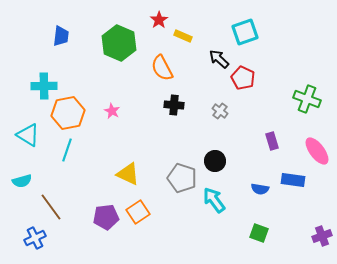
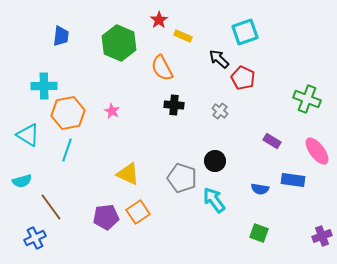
purple rectangle: rotated 42 degrees counterclockwise
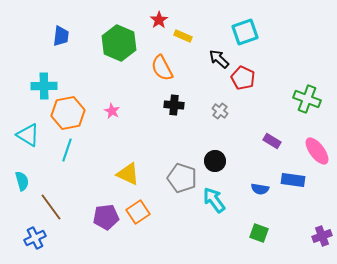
cyan semicircle: rotated 90 degrees counterclockwise
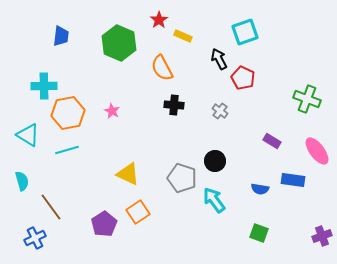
black arrow: rotated 20 degrees clockwise
cyan line: rotated 55 degrees clockwise
purple pentagon: moved 2 px left, 7 px down; rotated 25 degrees counterclockwise
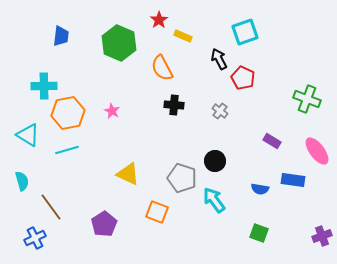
orange square: moved 19 px right; rotated 35 degrees counterclockwise
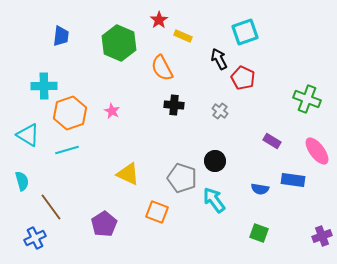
orange hexagon: moved 2 px right; rotated 8 degrees counterclockwise
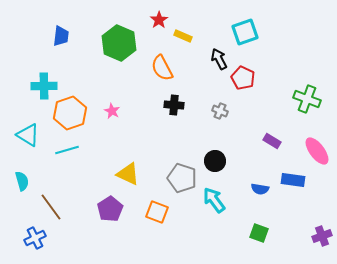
gray cross: rotated 14 degrees counterclockwise
purple pentagon: moved 6 px right, 15 px up
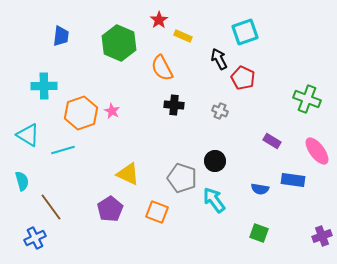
orange hexagon: moved 11 px right
cyan line: moved 4 px left
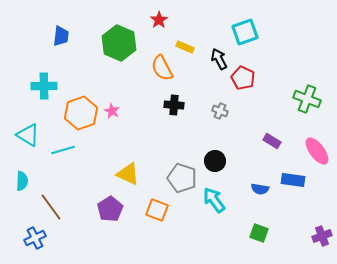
yellow rectangle: moved 2 px right, 11 px down
cyan semicircle: rotated 18 degrees clockwise
orange square: moved 2 px up
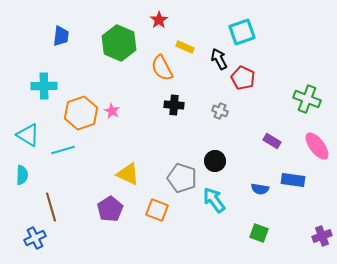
cyan square: moved 3 px left
pink ellipse: moved 5 px up
cyan semicircle: moved 6 px up
brown line: rotated 20 degrees clockwise
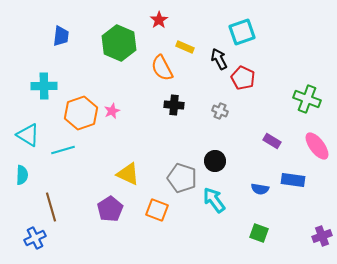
pink star: rotated 21 degrees clockwise
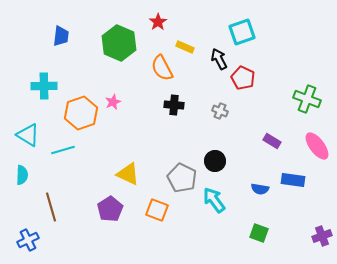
red star: moved 1 px left, 2 px down
pink star: moved 1 px right, 9 px up
gray pentagon: rotated 8 degrees clockwise
blue cross: moved 7 px left, 2 px down
